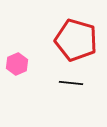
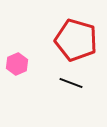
black line: rotated 15 degrees clockwise
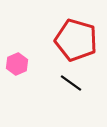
black line: rotated 15 degrees clockwise
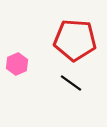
red pentagon: moved 1 px left; rotated 12 degrees counterclockwise
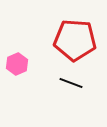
black line: rotated 15 degrees counterclockwise
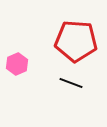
red pentagon: moved 1 px right, 1 px down
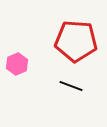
black line: moved 3 px down
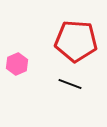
black line: moved 1 px left, 2 px up
